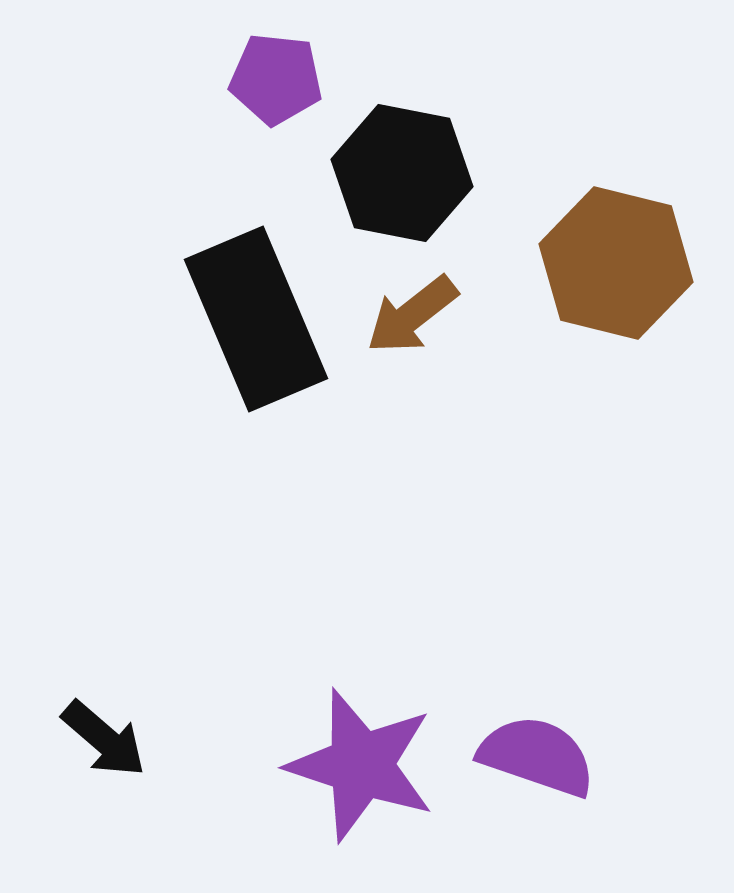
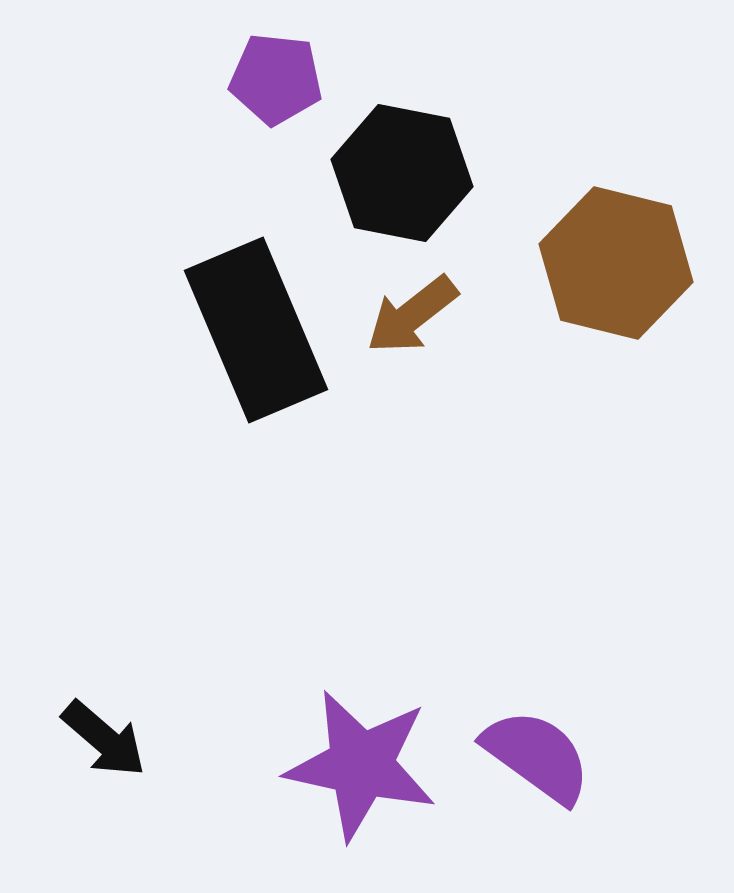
black rectangle: moved 11 px down
purple semicircle: rotated 17 degrees clockwise
purple star: rotated 6 degrees counterclockwise
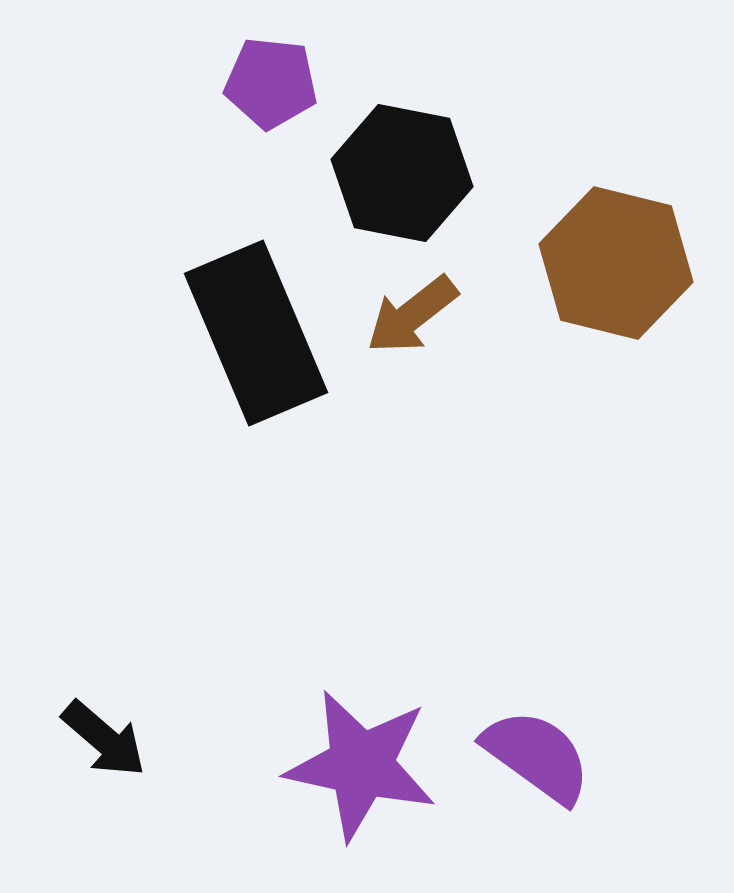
purple pentagon: moved 5 px left, 4 px down
black rectangle: moved 3 px down
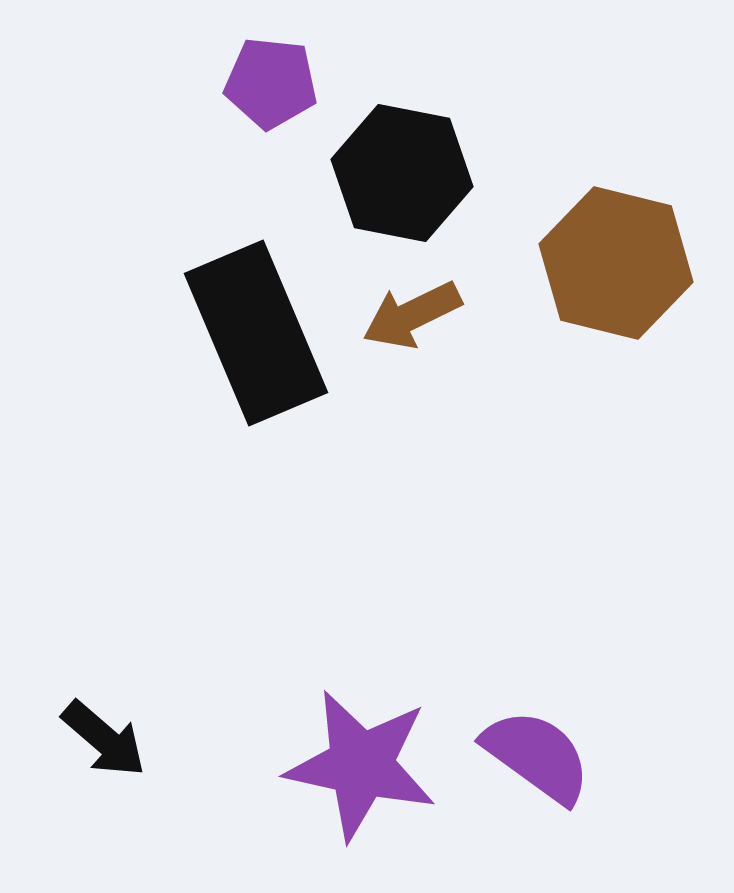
brown arrow: rotated 12 degrees clockwise
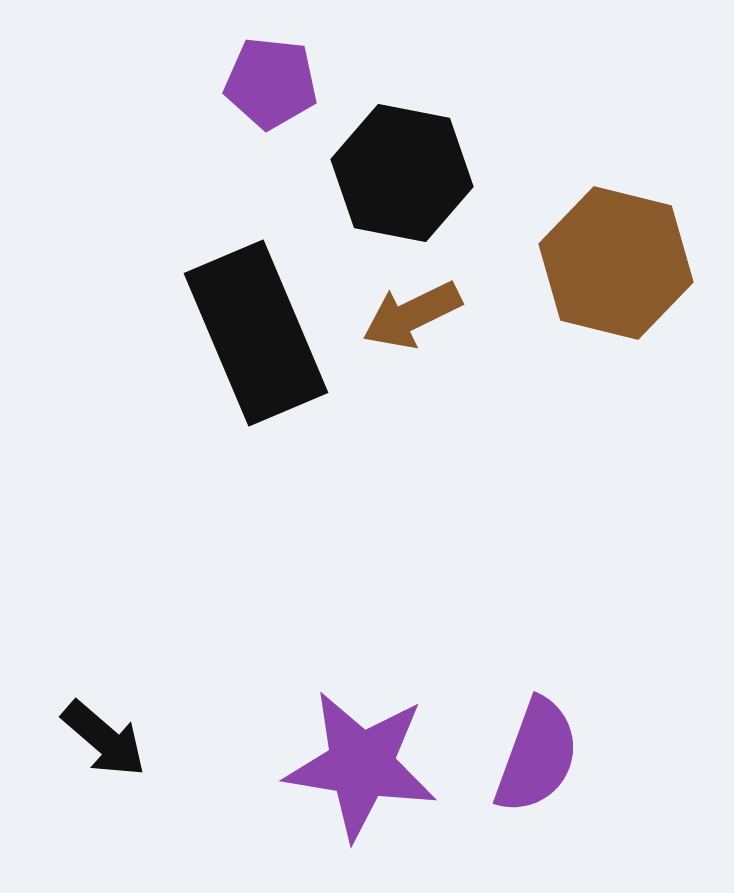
purple semicircle: rotated 74 degrees clockwise
purple star: rotated 3 degrees counterclockwise
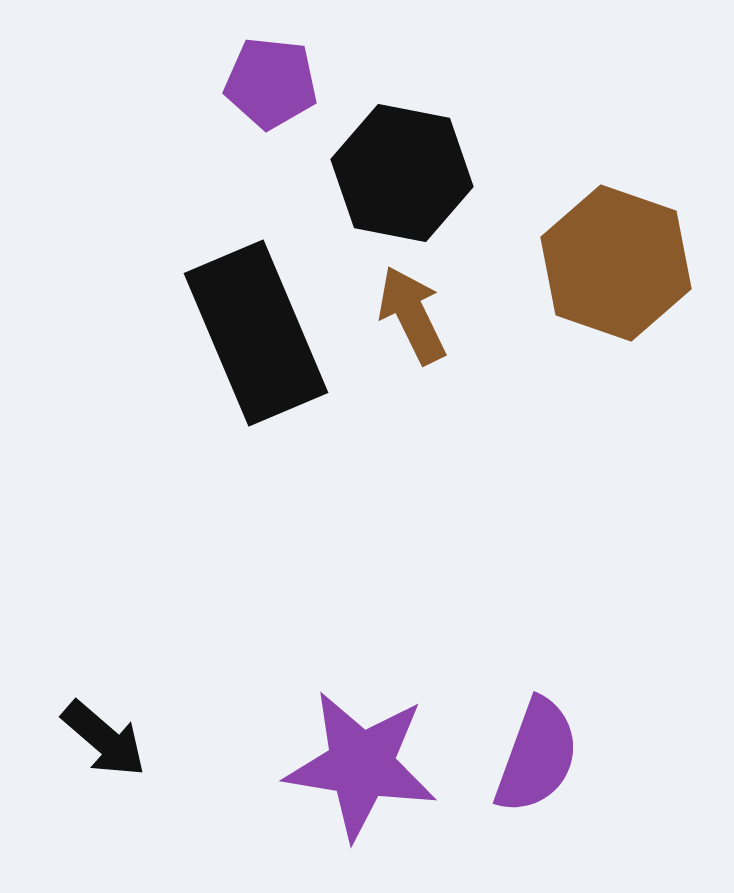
brown hexagon: rotated 5 degrees clockwise
brown arrow: rotated 90 degrees clockwise
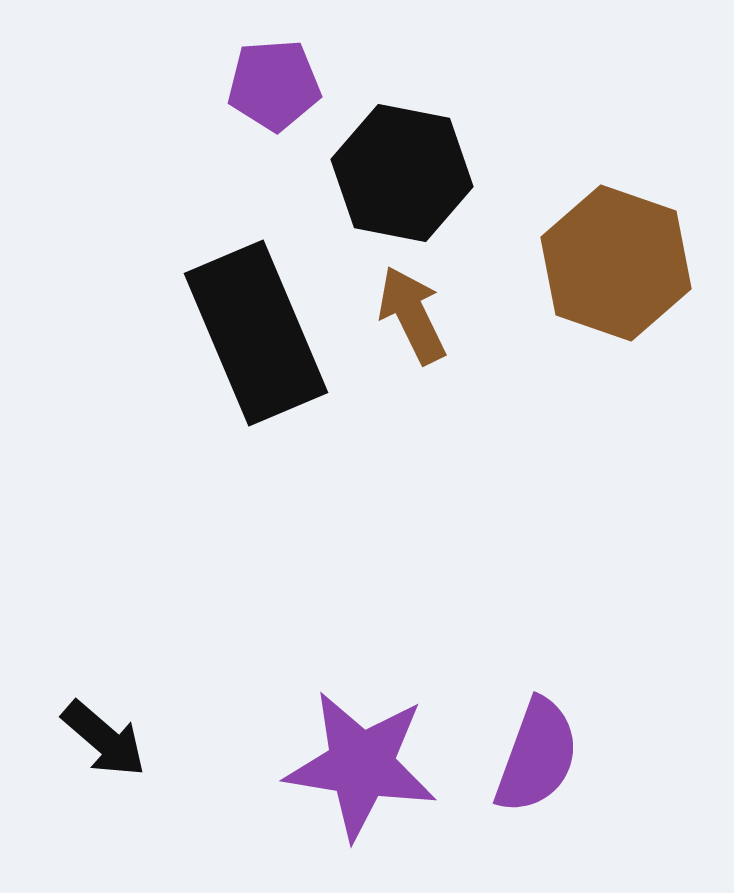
purple pentagon: moved 3 px right, 2 px down; rotated 10 degrees counterclockwise
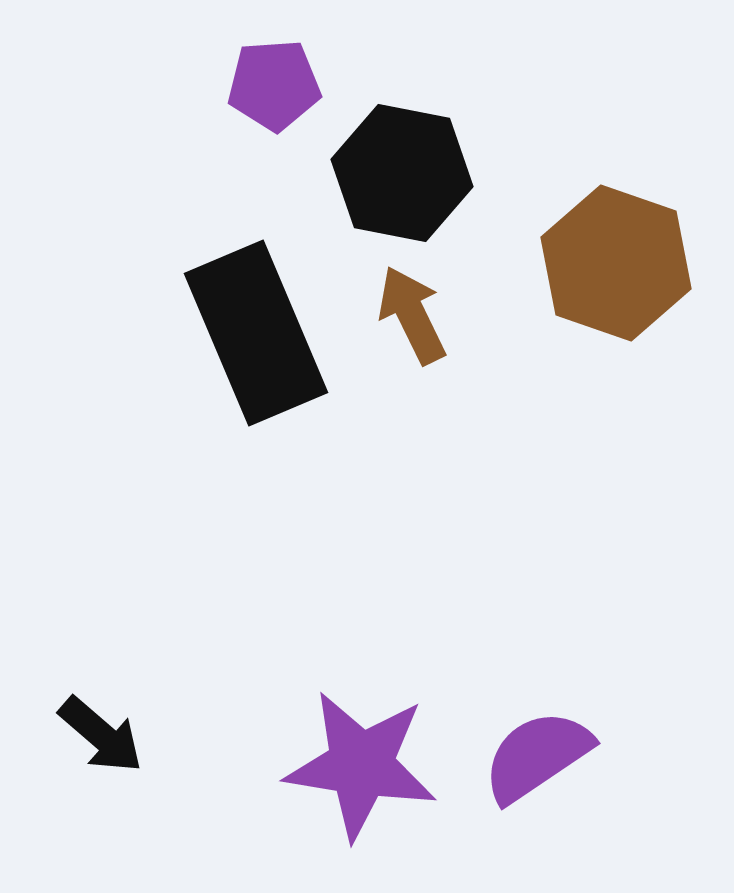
black arrow: moved 3 px left, 4 px up
purple semicircle: rotated 144 degrees counterclockwise
